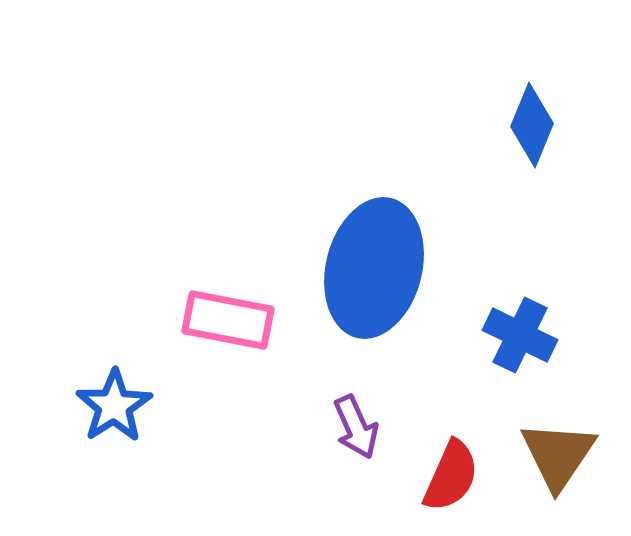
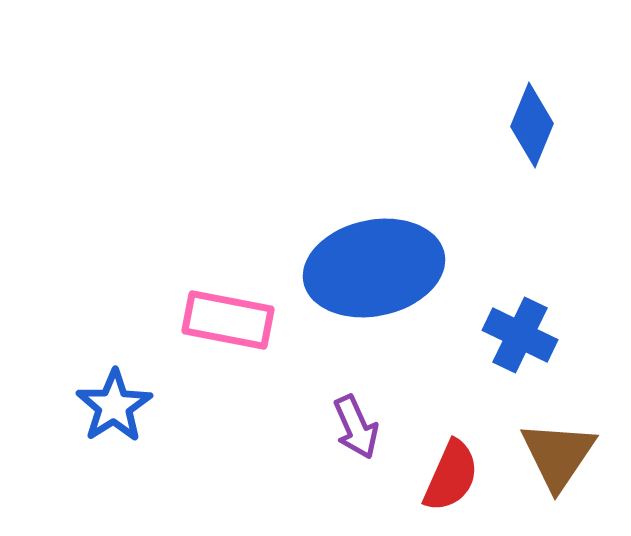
blue ellipse: rotated 64 degrees clockwise
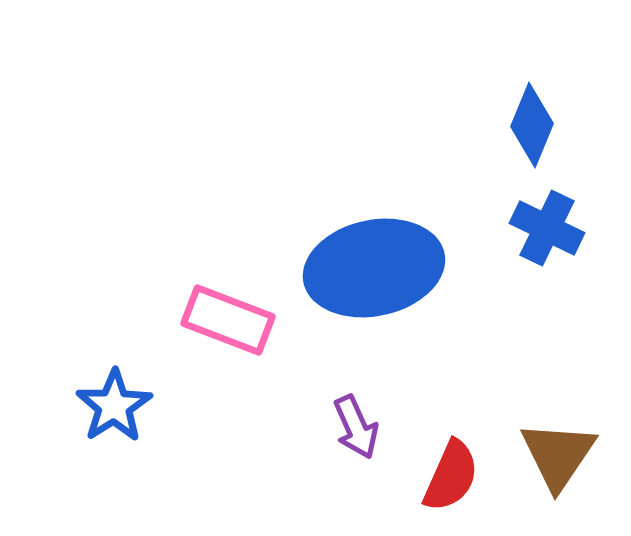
pink rectangle: rotated 10 degrees clockwise
blue cross: moved 27 px right, 107 px up
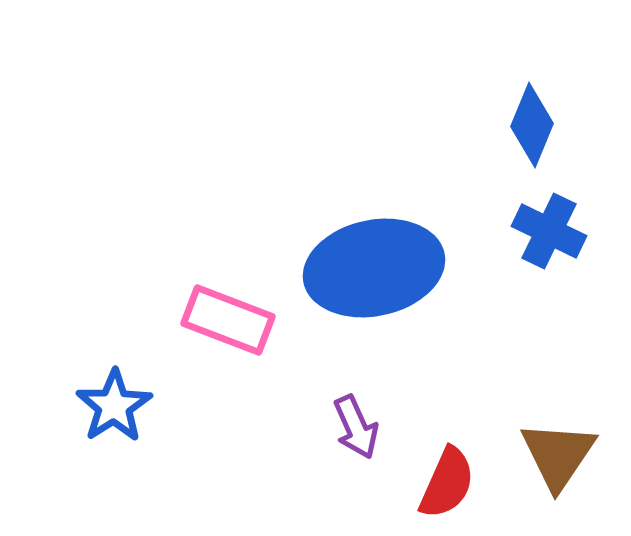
blue cross: moved 2 px right, 3 px down
red semicircle: moved 4 px left, 7 px down
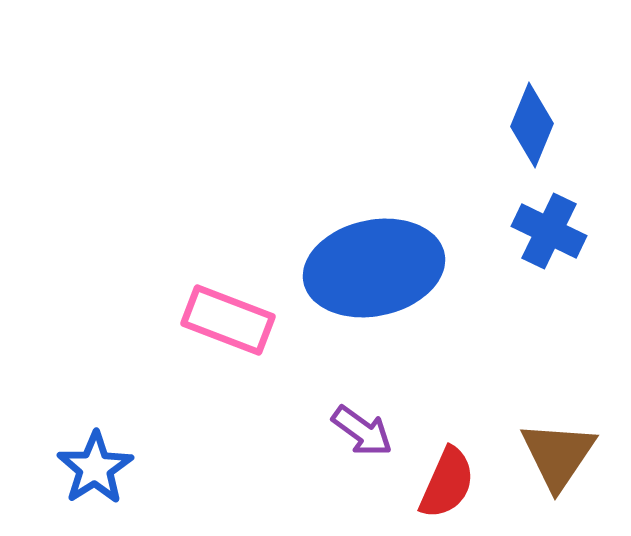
blue star: moved 19 px left, 62 px down
purple arrow: moved 6 px right, 4 px down; rotated 30 degrees counterclockwise
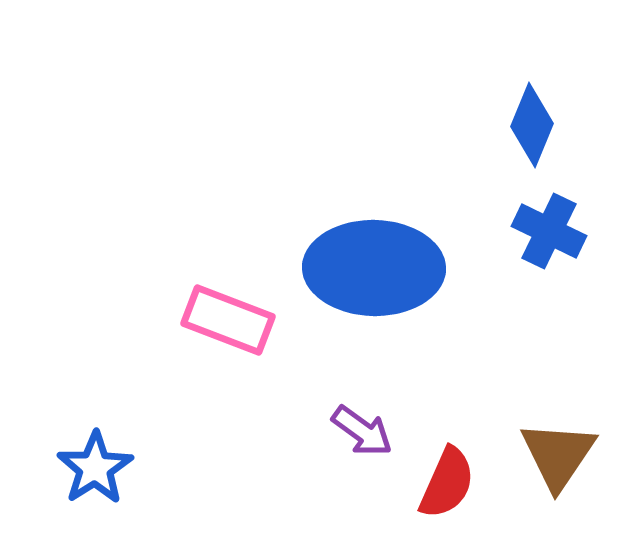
blue ellipse: rotated 13 degrees clockwise
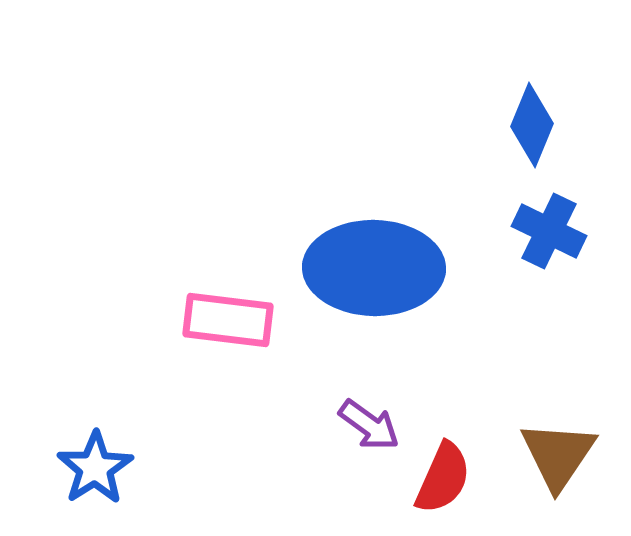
pink rectangle: rotated 14 degrees counterclockwise
purple arrow: moved 7 px right, 6 px up
red semicircle: moved 4 px left, 5 px up
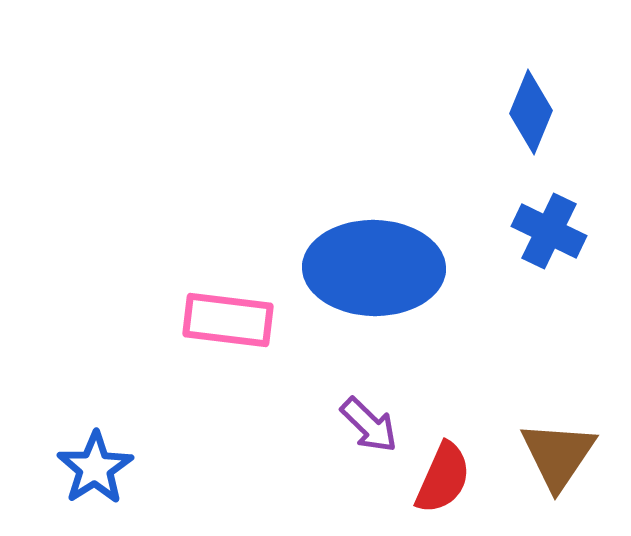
blue diamond: moved 1 px left, 13 px up
purple arrow: rotated 8 degrees clockwise
